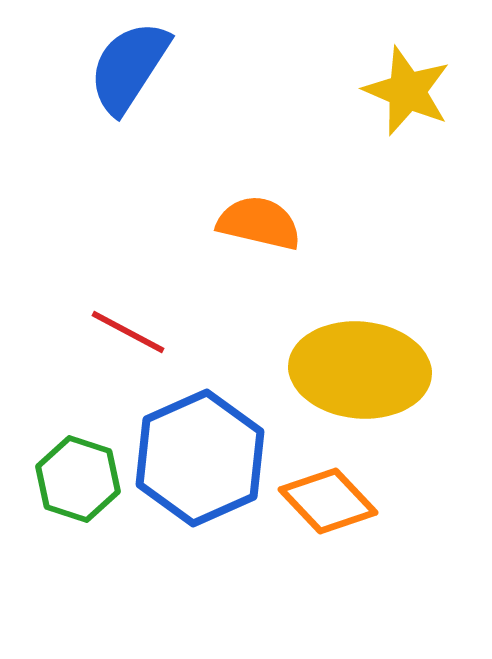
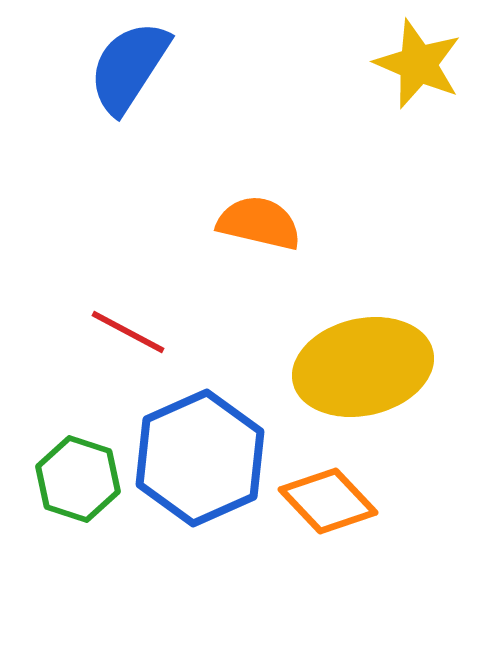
yellow star: moved 11 px right, 27 px up
yellow ellipse: moved 3 px right, 3 px up; rotated 18 degrees counterclockwise
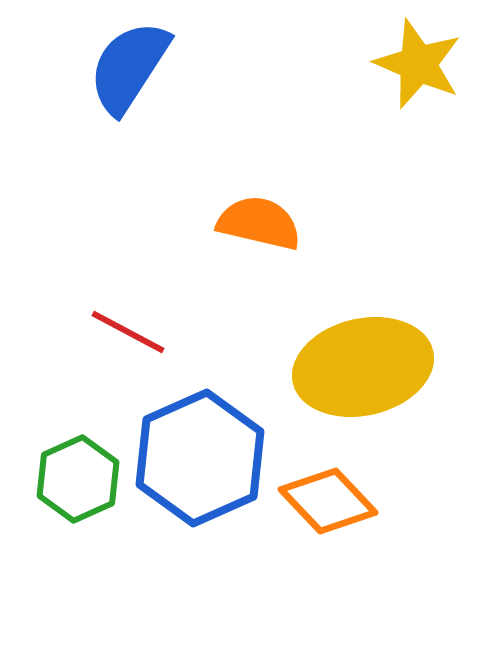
green hexagon: rotated 18 degrees clockwise
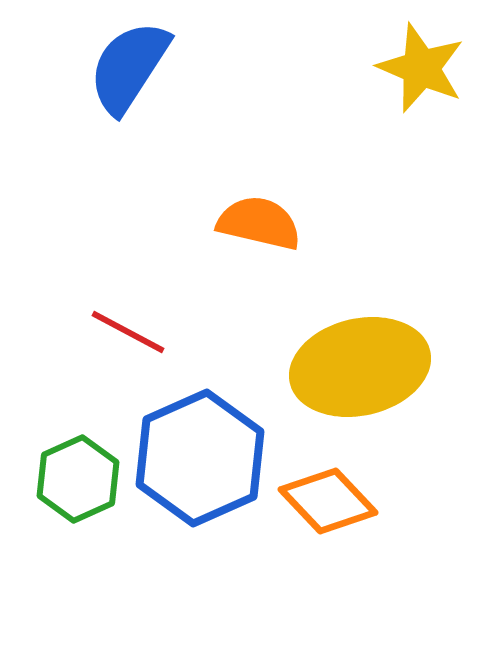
yellow star: moved 3 px right, 4 px down
yellow ellipse: moved 3 px left
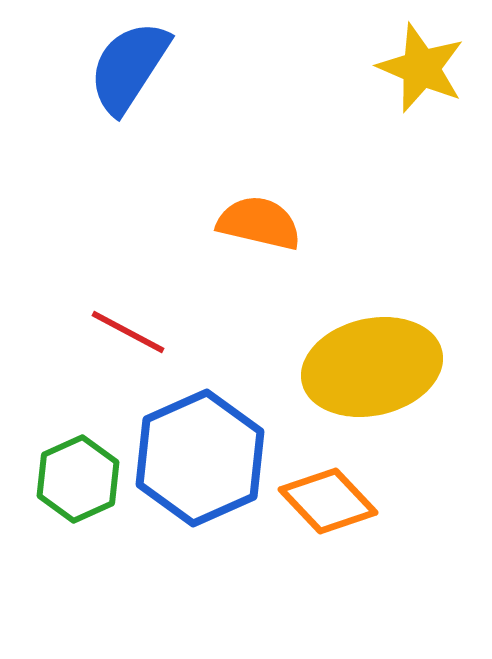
yellow ellipse: moved 12 px right
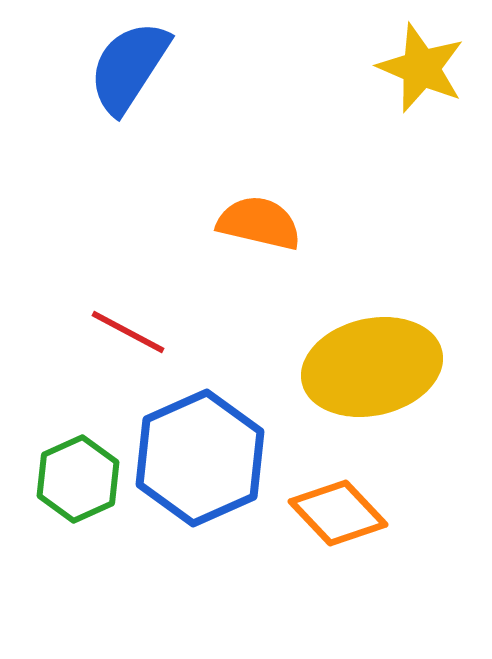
orange diamond: moved 10 px right, 12 px down
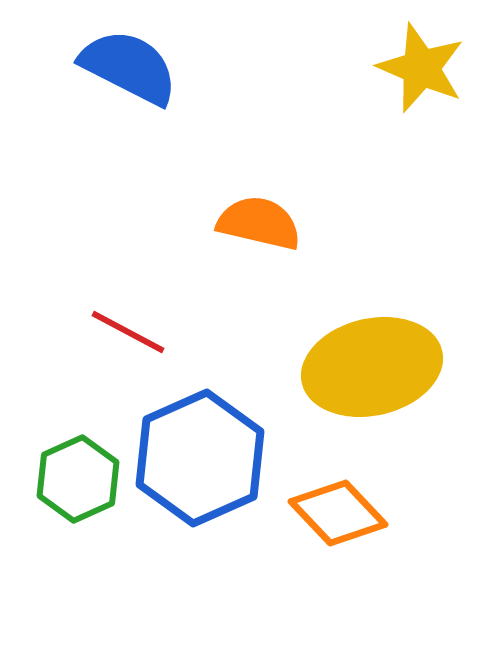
blue semicircle: rotated 84 degrees clockwise
